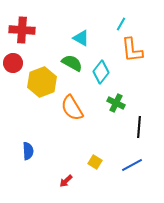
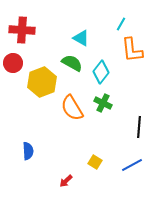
green cross: moved 13 px left
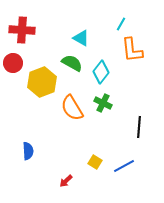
blue line: moved 8 px left, 1 px down
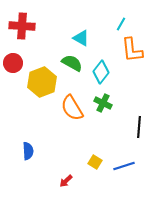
red cross: moved 4 px up
blue line: rotated 10 degrees clockwise
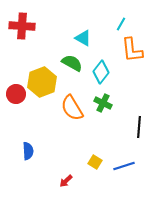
cyan triangle: moved 2 px right
red circle: moved 3 px right, 31 px down
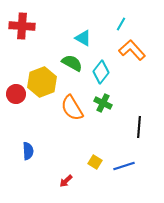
orange L-shape: rotated 144 degrees clockwise
